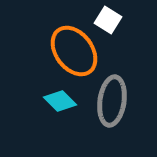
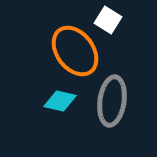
orange ellipse: moved 1 px right
cyan diamond: rotated 32 degrees counterclockwise
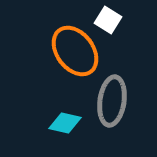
cyan diamond: moved 5 px right, 22 px down
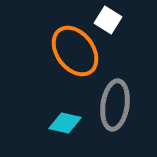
gray ellipse: moved 3 px right, 4 px down
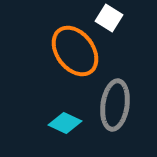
white square: moved 1 px right, 2 px up
cyan diamond: rotated 12 degrees clockwise
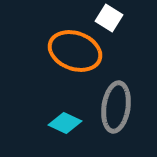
orange ellipse: rotated 33 degrees counterclockwise
gray ellipse: moved 1 px right, 2 px down
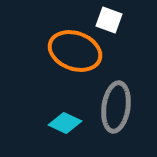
white square: moved 2 px down; rotated 12 degrees counterclockwise
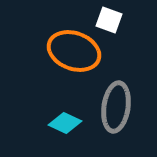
orange ellipse: moved 1 px left
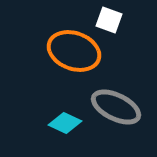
gray ellipse: rotated 72 degrees counterclockwise
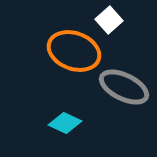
white square: rotated 28 degrees clockwise
gray ellipse: moved 8 px right, 20 px up
